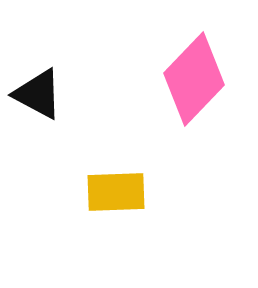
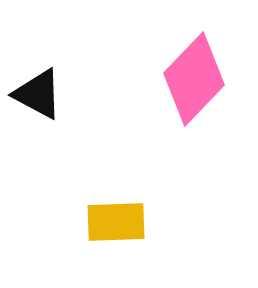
yellow rectangle: moved 30 px down
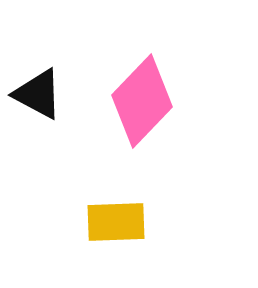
pink diamond: moved 52 px left, 22 px down
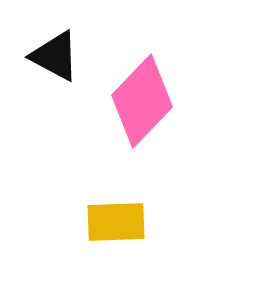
black triangle: moved 17 px right, 38 px up
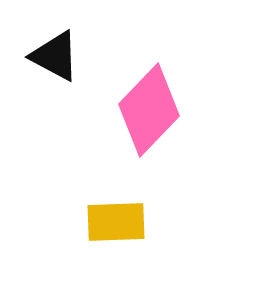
pink diamond: moved 7 px right, 9 px down
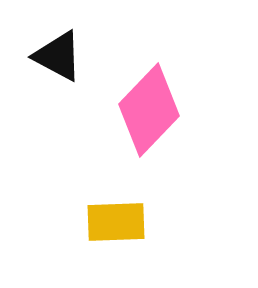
black triangle: moved 3 px right
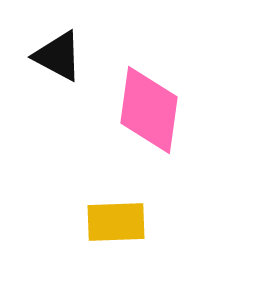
pink diamond: rotated 36 degrees counterclockwise
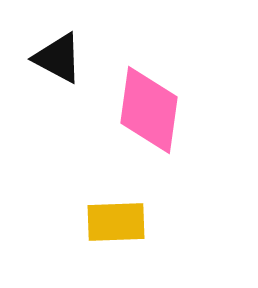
black triangle: moved 2 px down
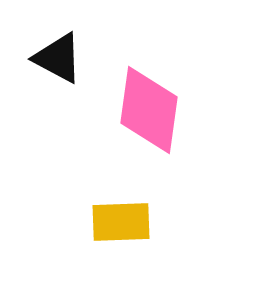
yellow rectangle: moved 5 px right
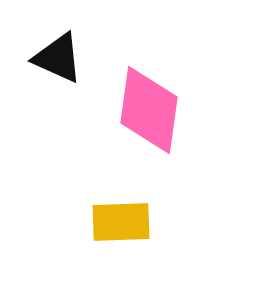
black triangle: rotated 4 degrees counterclockwise
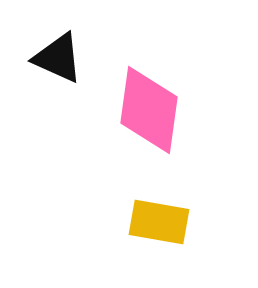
yellow rectangle: moved 38 px right; rotated 12 degrees clockwise
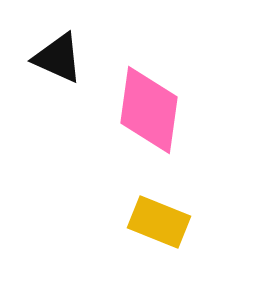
yellow rectangle: rotated 12 degrees clockwise
